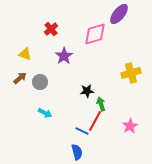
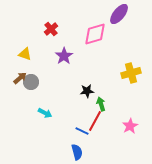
gray circle: moved 9 px left
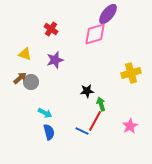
purple ellipse: moved 11 px left
red cross: rotated 16 degrees counterclockwise
purple star: moved 9 px left, 4 px down; rotated 18 degrees clockwise
blue semicircle: moved 28 px left, 20 px up
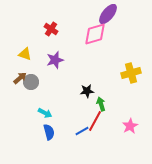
blue line: rotated 56 degrees counterclockwise
